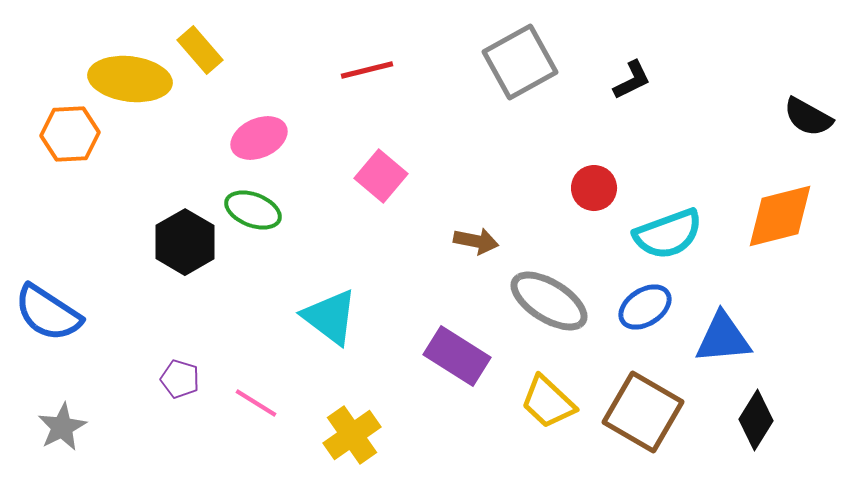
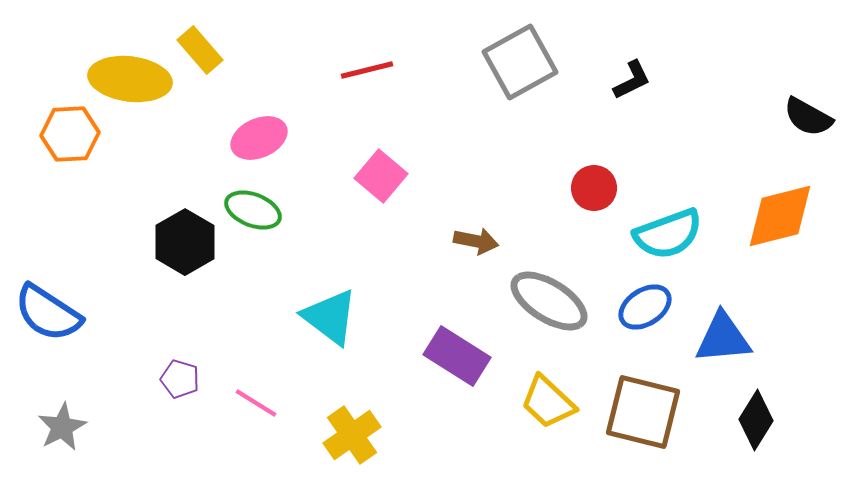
brown square: rotated 16 degrees counterclockwise
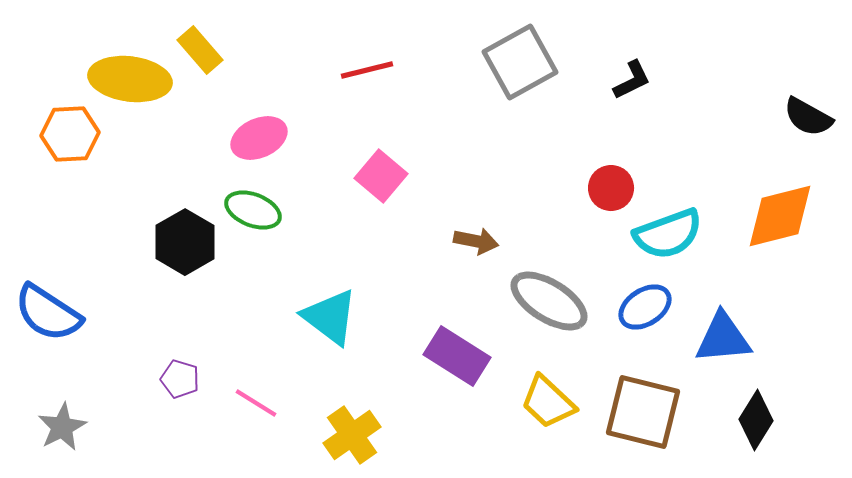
red circle: moved 17 px right
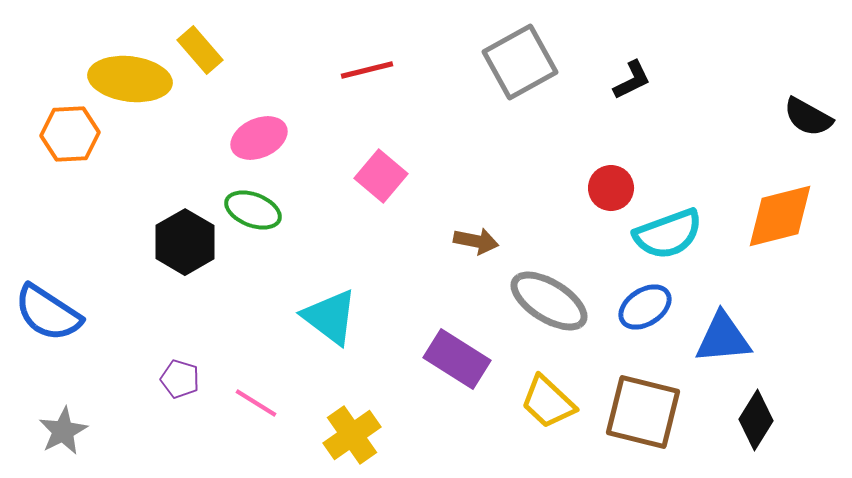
purple rectangle: moved 3 px down
gray star: moved 1 px right, 4 px down
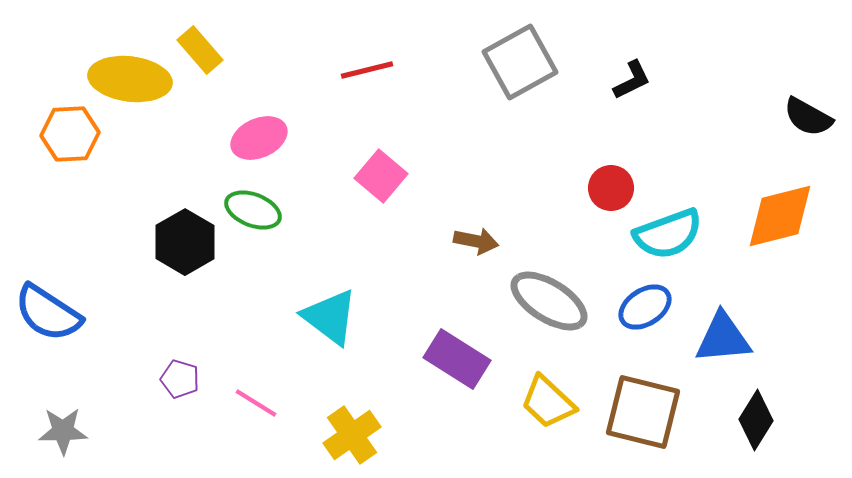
gray star: rotated 27 degrees clockwise
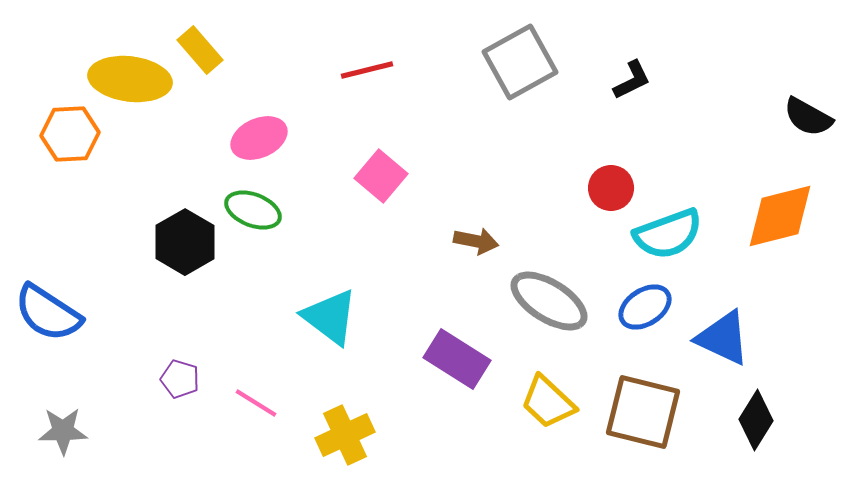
blue triangle: rotated 30 degrees clockwise
yellow cross: moved 7 px left; rotated 10 degrees clockwise
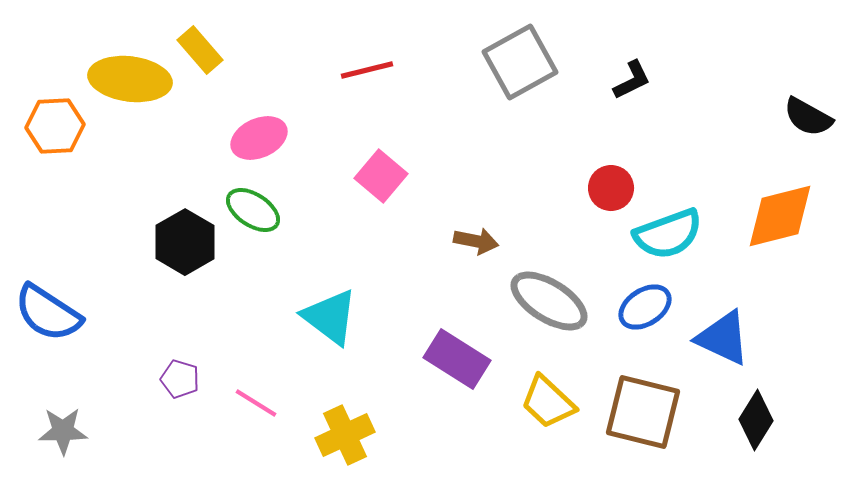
orange hexagon: moved 15 px left, 8 px up
green ellipse: rotated 12 degrees clockwise
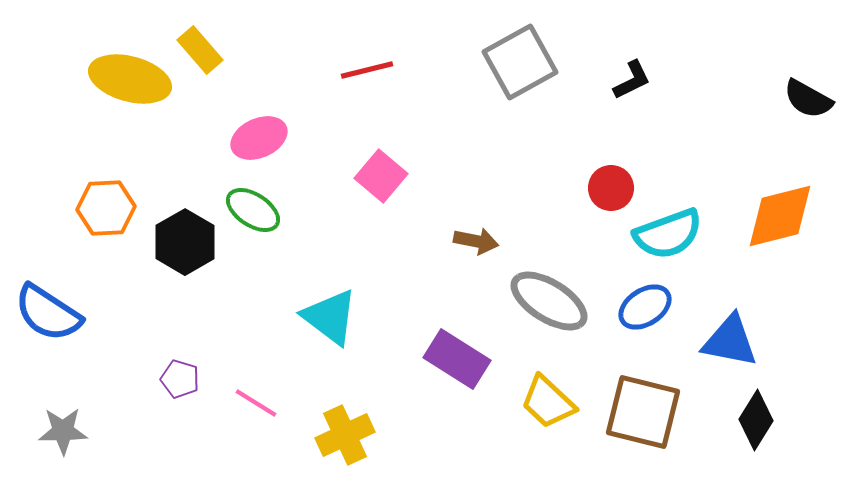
yellow ellipse: rotated 8 degrees clockwise
black semicircle: moved 18 px up
orange hexagon: moved 51 px right, 82 px down
blue triangle: moved 7 px right, 3 px down; rotated 14 degrees counterclockwise
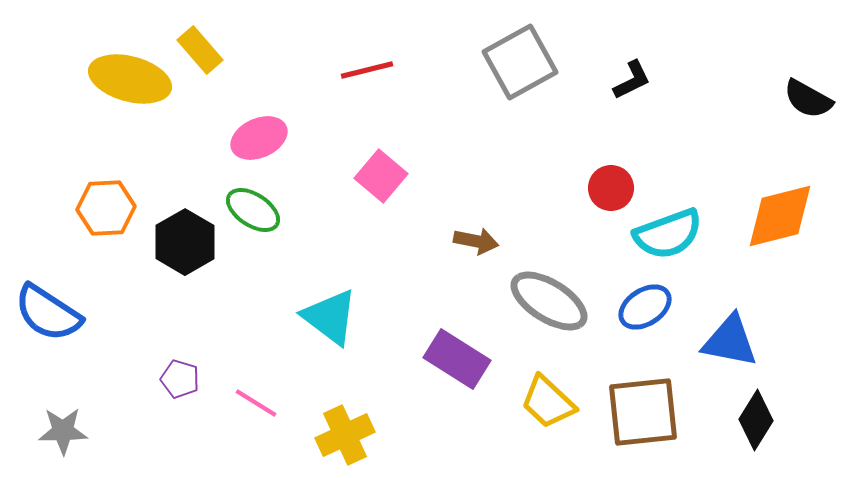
brown square: rotated 20 degrees counterclockwise
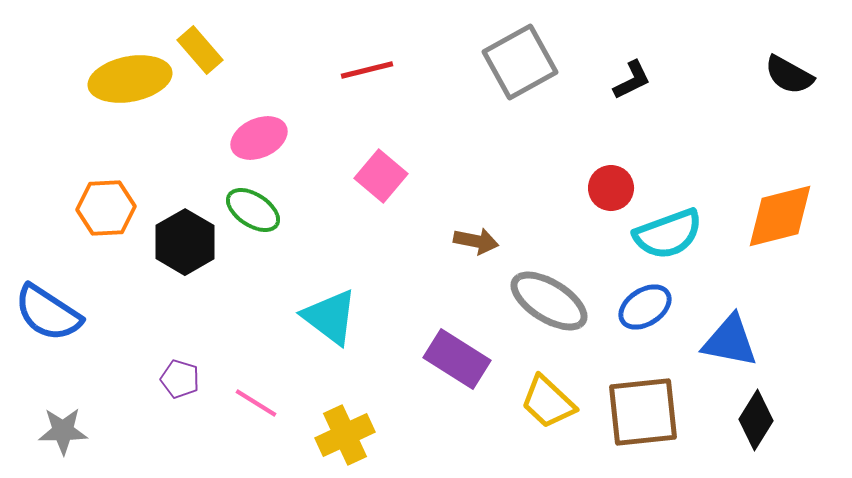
yellow ellipse: rotated 26 degrees counterclockwise
black semicircle: moved 19 px left, 24 px up
